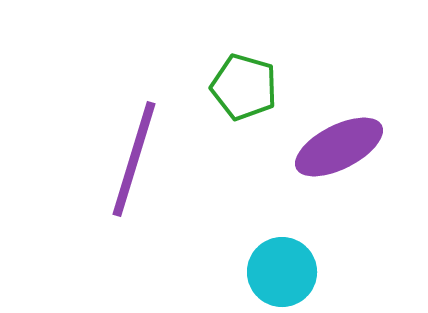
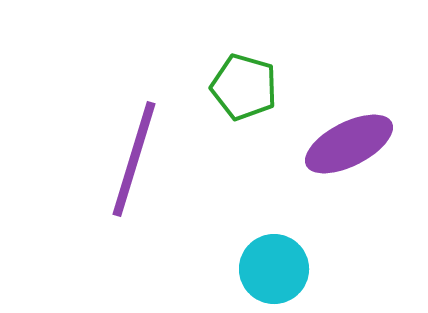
purple ellipse: moved 10 px right, 3 px up
cyan circle: moved 8 px left, 3 px up
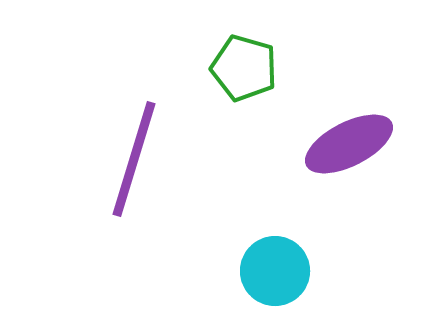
green pentagon: moved 19 px up
cyan circle: moved 1 px right, 2 px down
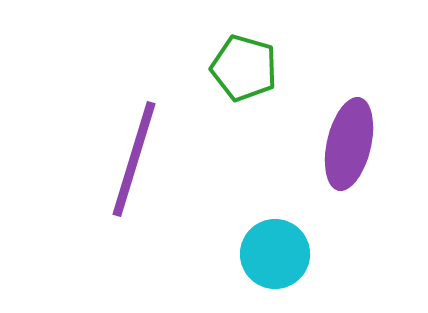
purple ellipse: rotated 50 degrees counterclockwise
cyan circle: moved 17 px up
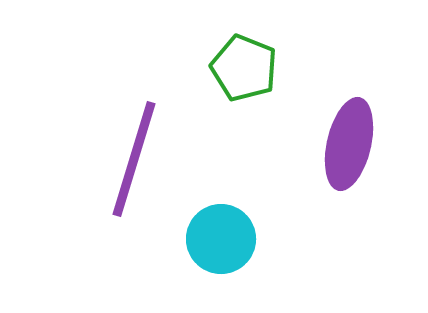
green pentagon: rotated 6 degrees clockwise
cyan circle: moved 54 px left, 15 px up
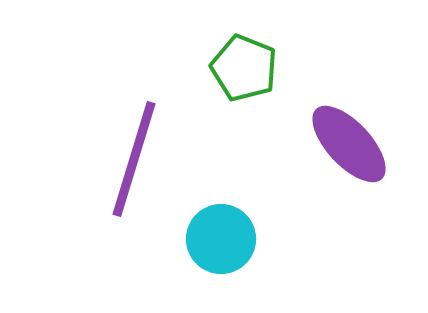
purple ellipse: rotated 56 degrees counterclockwise
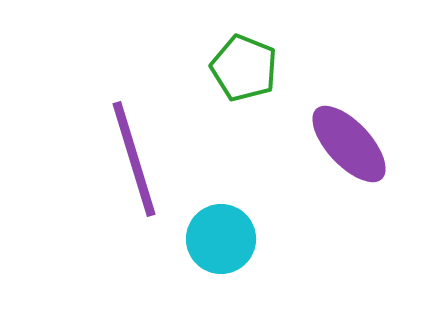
purple line: rotated 34 degrees counterclockwise
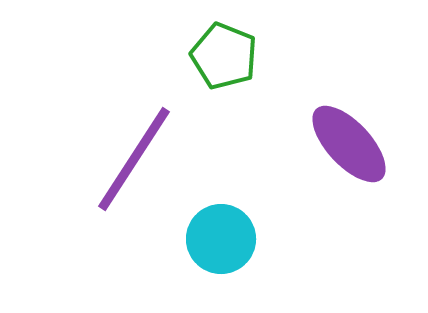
green pentagon: moved 20 px left, 12 px up
purple line: rotated 50 degrees clockwise
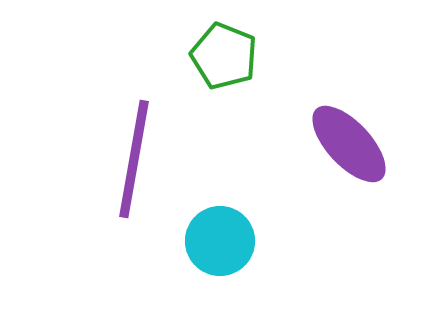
purple line: rotated 23 degrees counterclockwise
cyan circle: moved 1 px left, 2 px down
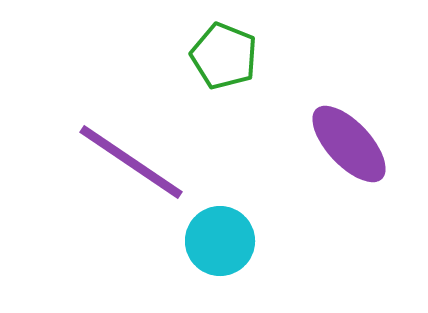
purple line: moved 3 px left, 3 px down; rotated 66 degrees counterclockwise
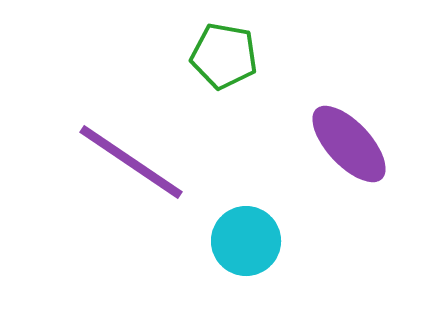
green pentagon: rotated 12 degrees counterclockwise
cyan circle: moved 26 px right
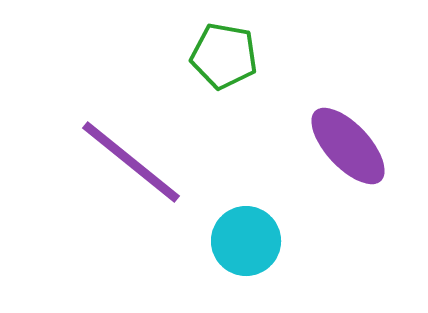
purple ellipse: moved 1 px left, 2 px down
purple line: rotated 5 degrees clockwise
